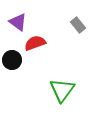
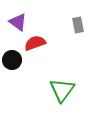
gray rectangle: rotated 28 degrees clockwise
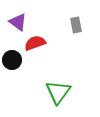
gray rectangle: moved 2 px left
green triangle: moved 4 px left, 2 px down
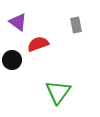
red semicircle: moved 3 px right, 1 px down
